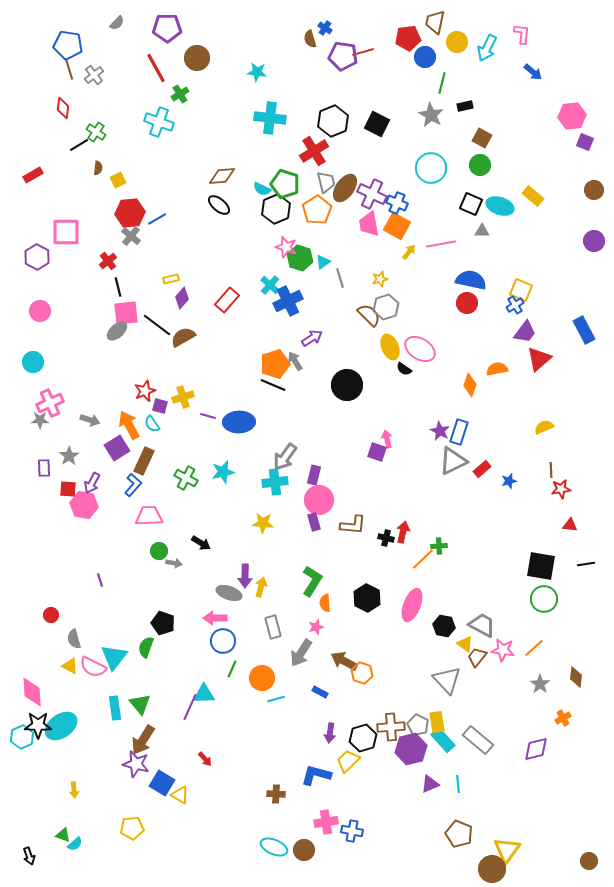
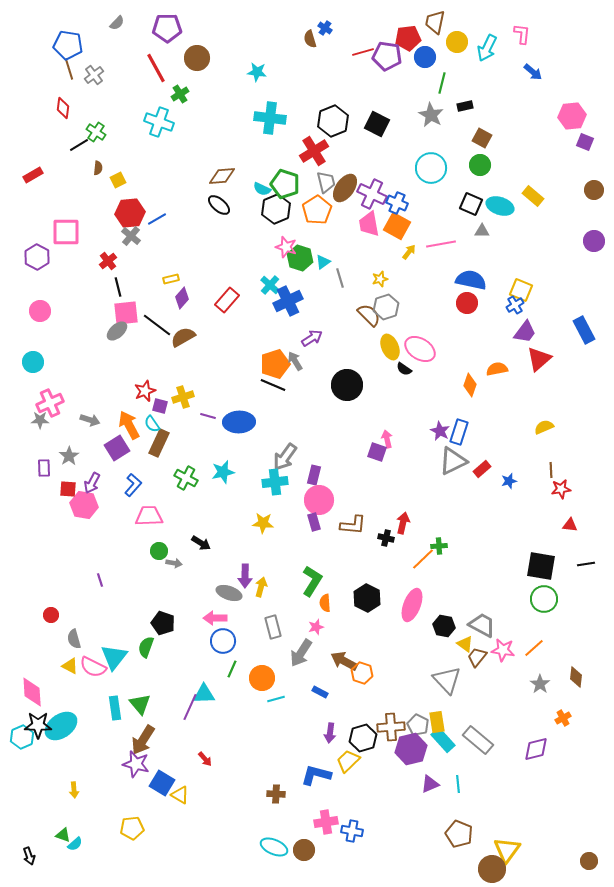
purple pentagon at (343, 56): moved 44 px right
brown rectangle at (144, 461): moved 15 px right, 18 px up
red arrow at (403, 532): moved 9 px up
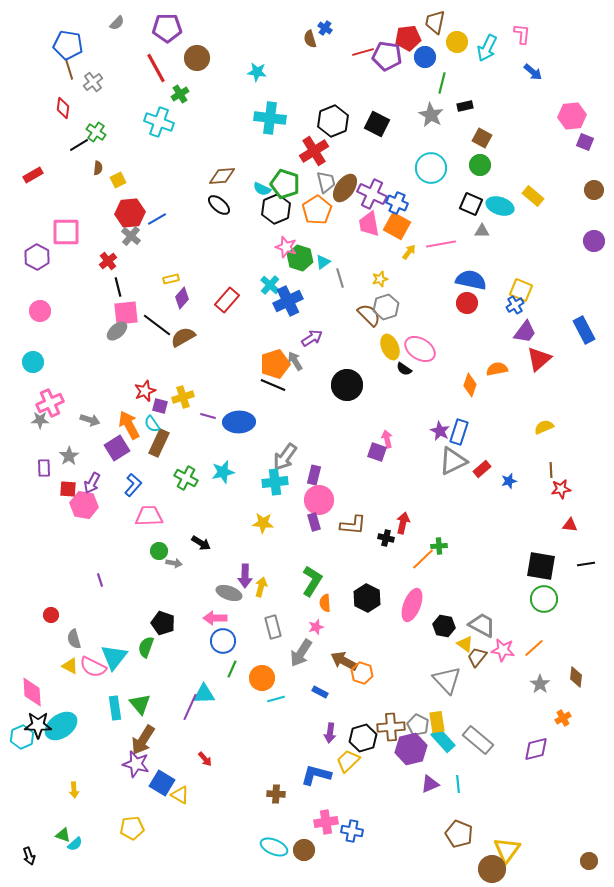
gray cross at (94, 75): moved 1 px left, 7 px down
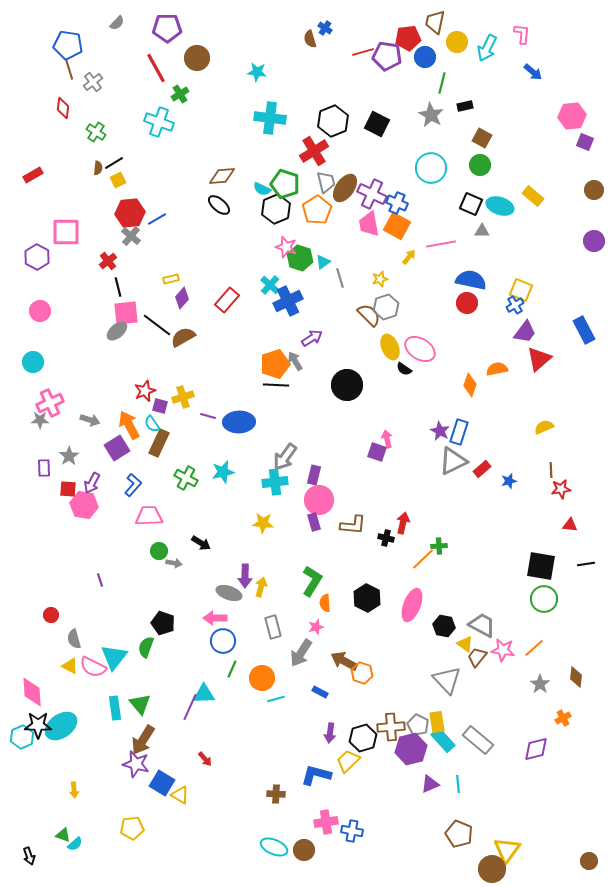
black line at (79, 145): moved 35 px right, 18 px down
yellow arrow at (409, 252): moved 5 px down
black line at (273, 385): moved 3 px right; rotated 20 degrees counterclockwise
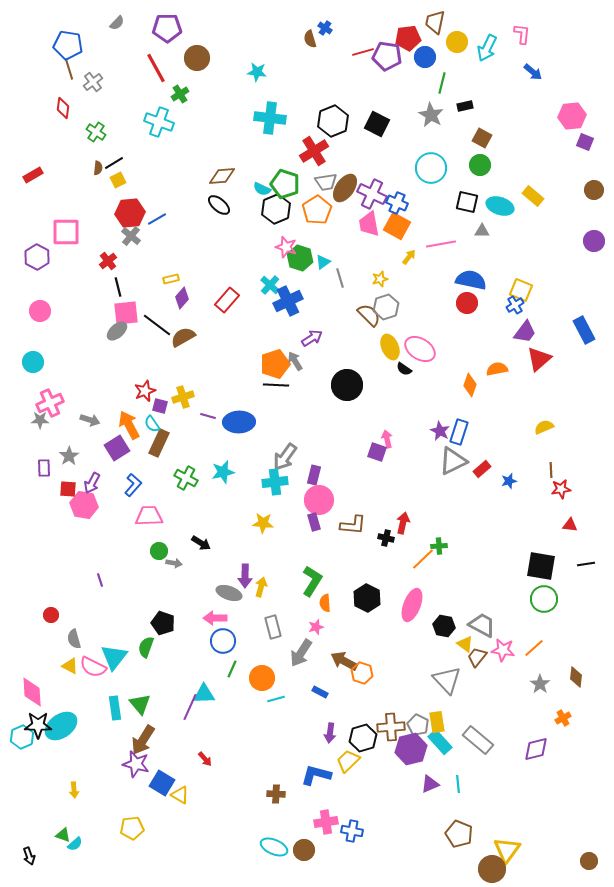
gray trapezoid at (326, 182): rotated 95 degrees clockwise
black square at (471, 204): moved 4 px left, 2 px up; rotated 10 degrees counterclockwise
cyan rectangle at (443, 740): moved 3 px left, 2 px down
